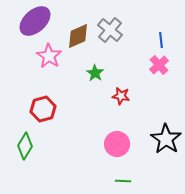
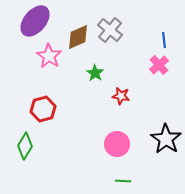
purple ellipse: rotated 8 degrees counterclockwise
brown diamond: moved 1 px down
blue line: moved 3 px right
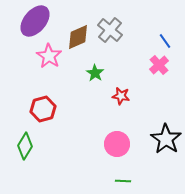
blue line: moved 1 px right, 1 px down; rotated 28 degrees counterclockwise
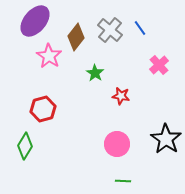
brown diamond: moved 2 px left; rotated 28 degrees counterclockwise
blue line: moved 25 px left, 13 px up
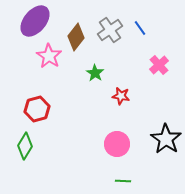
gray cross: rotated 15 degrees clockwise
red hexagon: moved 6 px left
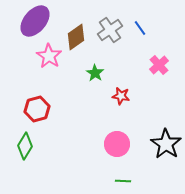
brown diamond: rotated 16 degrees clockwise
black star: moved 5 px down
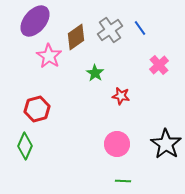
green diamond: rotated 8 degrees counterclockwise
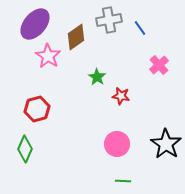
purple ellipse: moved 3 px down
gray cross: moved 1 px left, 10 px up; rotated 25 degrees clockwise
pink star: moved 1 px left
green star: moved 2 px right, 4 px down
green diamond: moved 3 px down
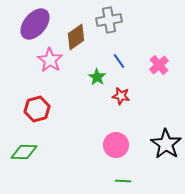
blue line: moved 21 px left, 33 px down
pink star: moved 2 px right, 4 px down
pink circle: moved 1 px left, 1 px down
green diamond: moved 1 px left, 3 px down; rotated 68 degrees clockwise
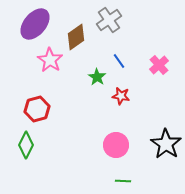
gray cross: rotated 25 degrees counterclockwise
green diamond: moved 2 px right, 7 px up; rotated 64 degrees counterclockwise
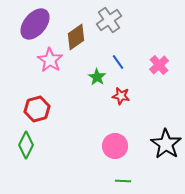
blue line: moved 1 px left, 1 px down
pink circle: moved 1 px left, 1 px down
